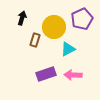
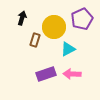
pink arrow: moved 1 px left, 1 px up
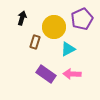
brown rectangle: moved 2 px down
purple rectangle: rotated 54 degrees clockwise
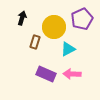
purple rectangle: rotated 12 degrees counterclockwise
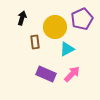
yellow circle: moved 1 px right
brown rectangle: rotated 24 degrees counterclockwise
cyan triangle: moved 1 px left
pink arrow: rotated 132 degrees clockwise
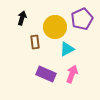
pink arrow: rotated 24 degrees counterclockwise
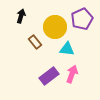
black arrow: moved 1 px left, 2 px up
brown rectangle: rotated 32 degrees counterclockwise
cyan triangle: rotated 35 degrees clockwise
purple rectangle: moved 3 px right, 2 px down; rotated 60 degrees counterclockwise
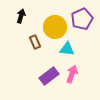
brown rectangle: rotated 16 degrees clockwise
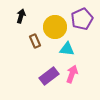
brown rectangle: moved 1 px up
